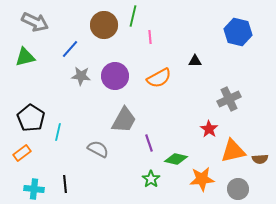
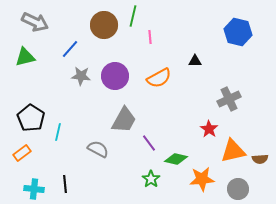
purple line: rotated 18 degrees counterclockwise
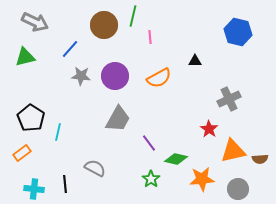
gray trapezoid: moved 6 px left, 1 px up
gray semicircle: moved 3 px left, 19 px down
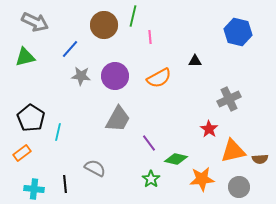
gray circle: moved 1 px right, 2 px up
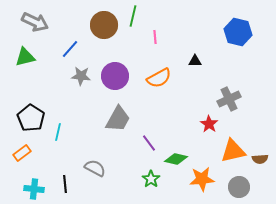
pink line: moved 5 px right
red star: moved 5 px up
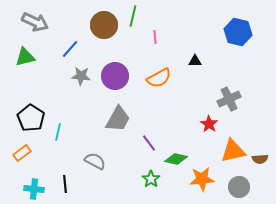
gray semicircle: moved 7 px up
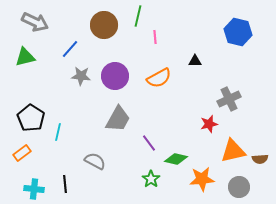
green line: moved 5 px right
red star: rotated 24 degrees clockwise
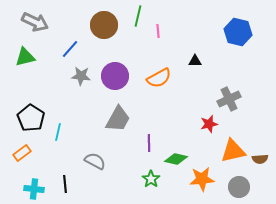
pink line: moved 3 px right, 6 px up
purple line: rotated 36 degrees clockwise
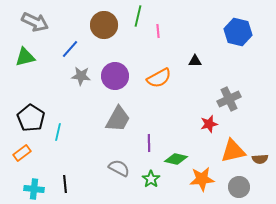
gray semicircle: moved 24 px right, 7 px down
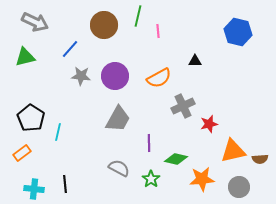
gray cross: moved 46 px left, 7 px down
